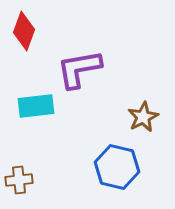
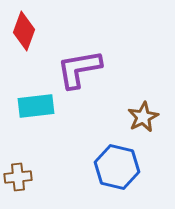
brown cross: moved 1 px left, 3 px up
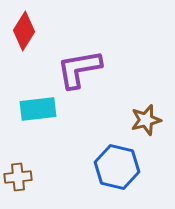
red diamond: rotated 12 degrees clockwise
cyan rectangle: moved 2 px right, 3 px down
brown star: moved 3 px right, 3 px down; rotated 12 degrees clockwise
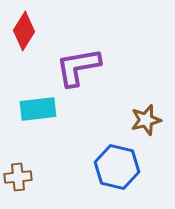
purple L-shape: moved 1 px left, 2 px up
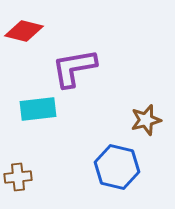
red diamond: rotated 72 degrees clockwise
purple L-shape: moved 4 px left, 1 px down
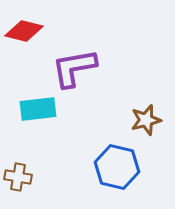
brown cross: rotated 16 degrees clockwise
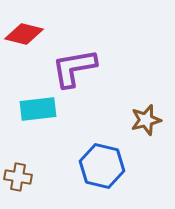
red diamond: moved 3 px down
blue hexagon: moved 15 px left, 1 px up
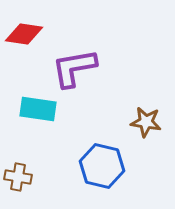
red diamond: rotated 6 degrees counterclockwise
cyan rectangle: rotated 15 degrees clockwise
brown star: moved 2 px down; rotated 24 degrees clockwise
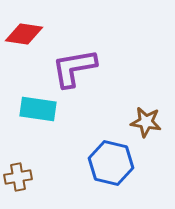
blue hexagon: moved 9 px right, 3 px up
brown cross: rotated 20 degrees counterclockwise
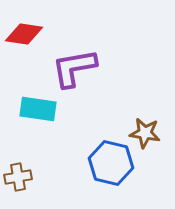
brown star: moved 1 px left, 11 px down
